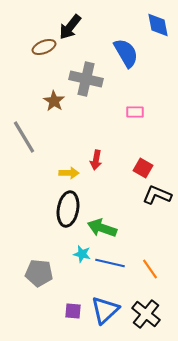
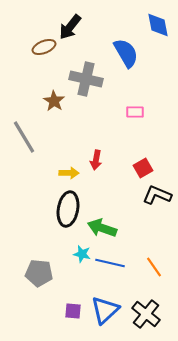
red square: rotated 30 degrees clockwise
orange line: moved 4 px right, 2 px up
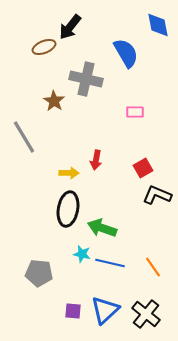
orange line: moved 1 px left
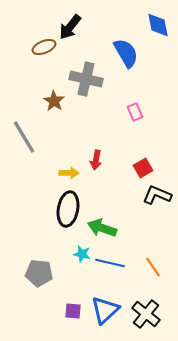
pink rectangle: rotated 66 degrees clockwise
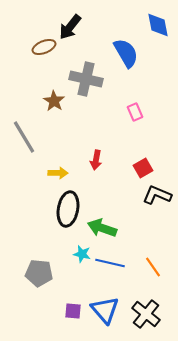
yellow arrow: moved 11 px left
blue triangle: rotated 28 degrees counterclockwise
